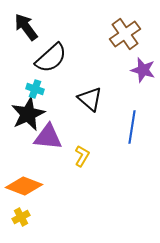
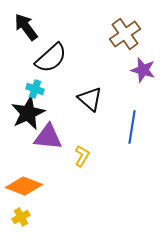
black star: moved 1 px up
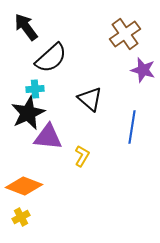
cyan cross: rotated 24 degrees counterclockwise
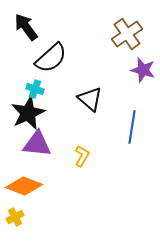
brown cross: moved 2 px right
cyan cross: rotated 24 degrees clockwise
purple triangle: moved 11 px left, 7 px down
yellow cross: moved 6 px left
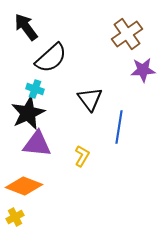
purple star: rotated 20 degrees counterclockwise
black triangle: rotated 12 degrees clockwise
blue line: moved 13 px left
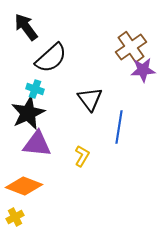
brown cross: moved 4 px right, 13 px down
